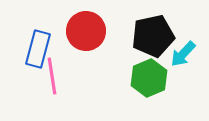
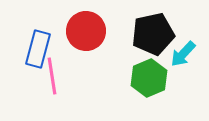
black pentagon: moved 2 px up
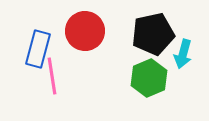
red circle: moved 1 px left
cyan arrow: rotated 28 degrees counterclockwise
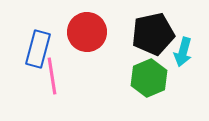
red circle: moved 2 px right, 1 px down
cyan arrow: moved 2 px up
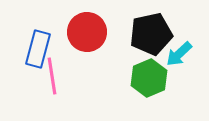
black pentagon: moved 2 px left
cyan arrow: moved 4 px left, 2 px down; rotated 32 degrees clockwise
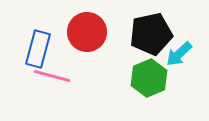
pink line: rotated 66 degrees counterclockwise
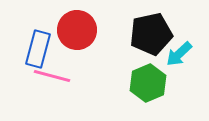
red circle: moved 10 px left, 2 px up
green hexagon: moved 1 px left, 5 px down
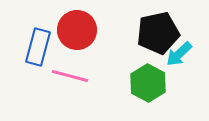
black pentagon: moved 7 px right, 1 px up
blue rectangle: moved 2 px up
pink line: moved 18 px right
green hexagon: rotated 9 degrees counterclockwise
